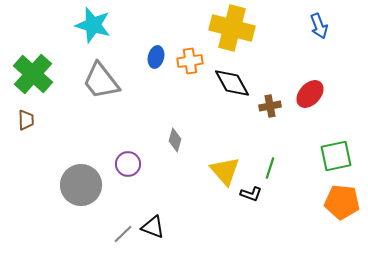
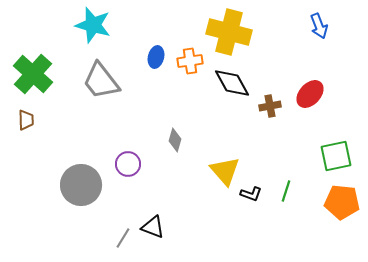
yellow cross: moved 3 px left, 4 px down
green line: moved 16 px right, 23 px down
gray line: moved 4 px down; rotated 15 degrees counterclockwise
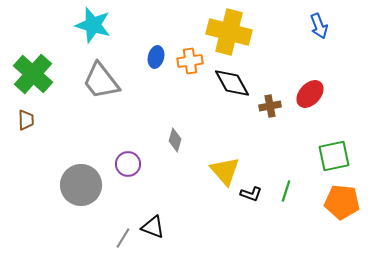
green square: moved 2 px left
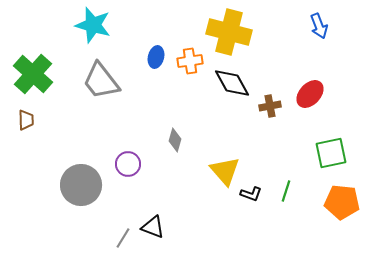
green square: moved 3 px left, 3 px up
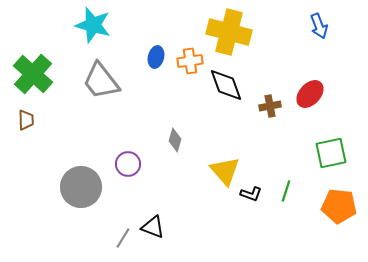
black diamond: moved 6 px left, 2 px down; rotated 9 degrees clockwise
gray circle: moved 2 px down
orange pentagon: moved 3 px left, 4 px down
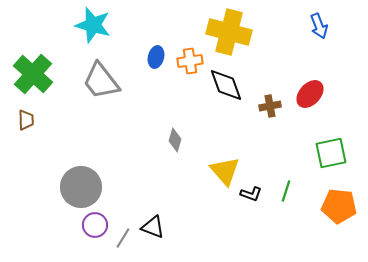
purple circle: moved 33 px left, 61 px down
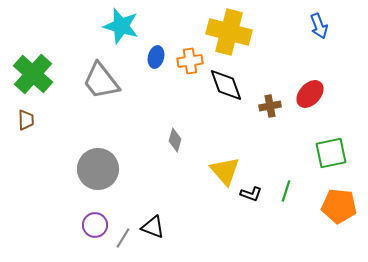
cyan star: moved 28 px right, 1 px down
gray circle: moved 17 px right, 18 px up
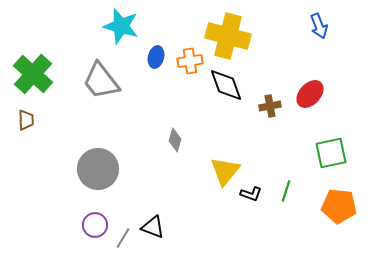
yellow cross: moved 1 px left, 4 px down
yellow triangle: rotated 20 degrees clockwise
